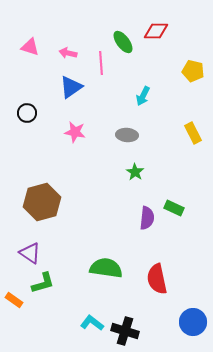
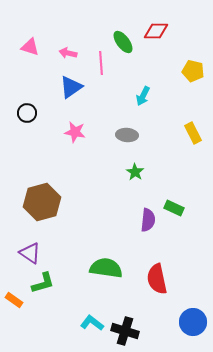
purple semicircle: moved 1 px right, 2 px down
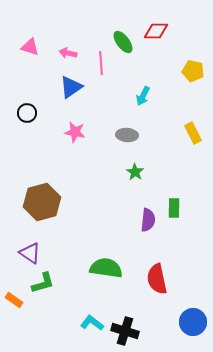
green rectangle: rotated 66 degrees clockwise
